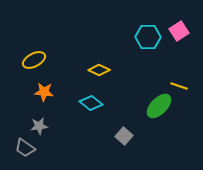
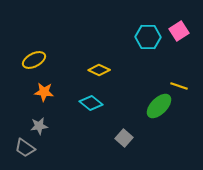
gray square: moved 2 px down
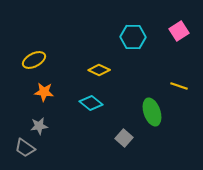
cyan hexagon: moved 15 px left
green ellipse: moved 7 px left, 6 px down; rotated 64 degrees counterclockwise
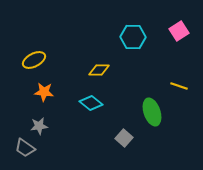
yellow diamond: rotated 25 degrees counterclockwise
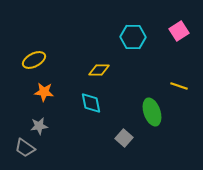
cyan diamond: rotated 40 degrees clockwise
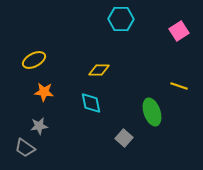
cyan hexagon: moved 12 px left, 18 px up
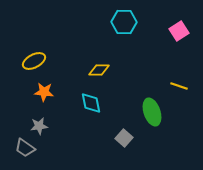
cyan hexagon: moved 3 px right, 3 px down
yellow ellipse: moved 1 px down
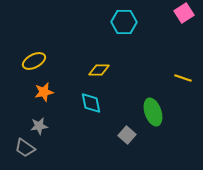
pink square: moved 5 px right, 18 px up
yellow line: moved 4 px right, 8 px up
orange star: rotated 18 degrees counterclockwise
green ellipse: moved 1 px right
gray square: moved 3 px right, 3 px up
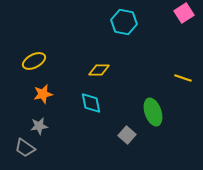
cyan hexagon: rotated 10 degrees clockwise
orange star: moved 1 px left, 2 px down
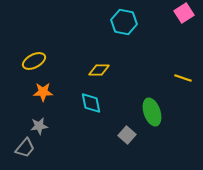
orange star: moved 2 px up; rotated 12 degrees clockwise
green ellipse: moved 1 px left
gray trapezoid: rotated 85 degrees counterclockwise
